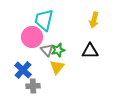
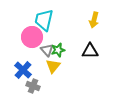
yellow triangle: moved 4 px left, 1 px up
gray cross: rotated 24 degrees clockwise
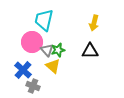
yellow arrow: moved 3 px down
pink circle: moved 5 px down
yellow triangle: rotated 28 degrees counterclockwise
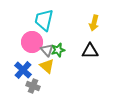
yellow triangle: moved 6 px left
